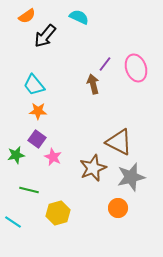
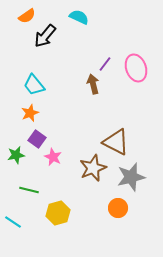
orange star: moved 8 px left, 2 px down; rotated 24 degrees counterclockwise
brown triangle: moved 3 px left
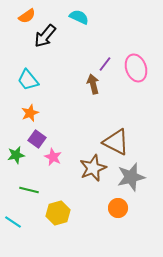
cyan trapezoid: moved 6 px left, 5 px up
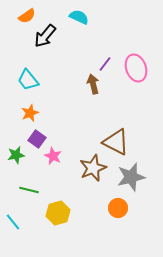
pink star: moved 1 px up
cyan line: rotated 18 degrees clockwise
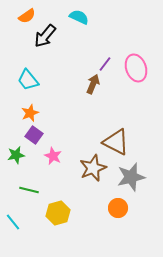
brown arrow: rotated 36 degrees clockwise
purple square: moved 3 px left, 4 px up
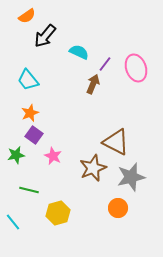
cyan semicircle: moved 35 px down
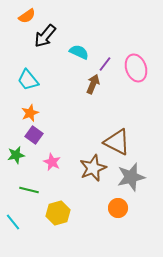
brown triangle: moved 1 px right
pink star: moved 1 px left, 6 px down
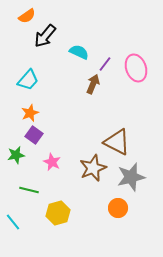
cyan trapezoid: rotated 100 degrees counterclockwise
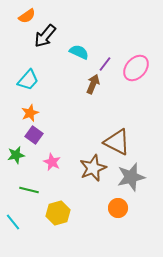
pink ellipse: rotated 60 degrees clockwise
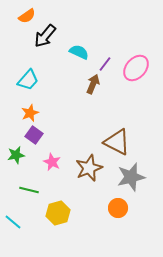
brown star: moved 4 px left
cyan line: rotated 12 degrees counterclockwise
